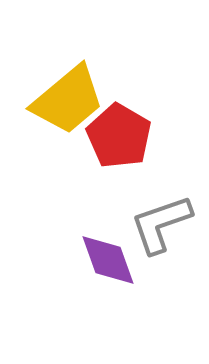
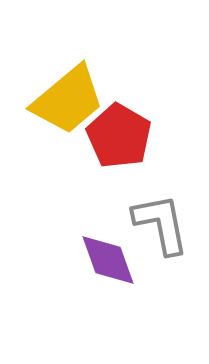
gray L-shape: rotated 98 degrees clockwise
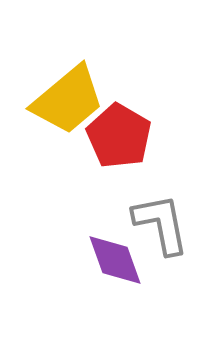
purple diamond: moved 7 px right
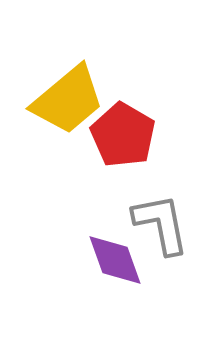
red pentagon: moved 4 px right, 1 px up
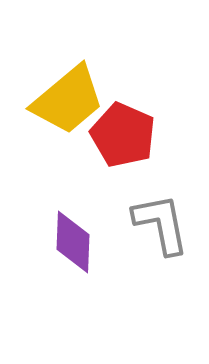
red pentagon: rotated 6 degrees counterclockwise
purple diamond: moved 42 px left, 18 px up; rotated 22 degrees clockwise
